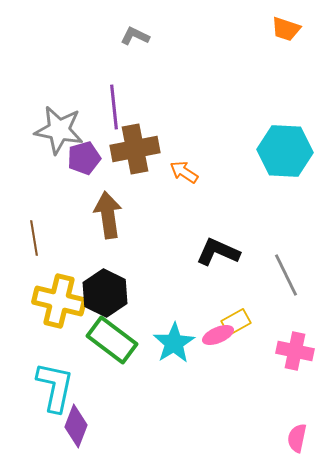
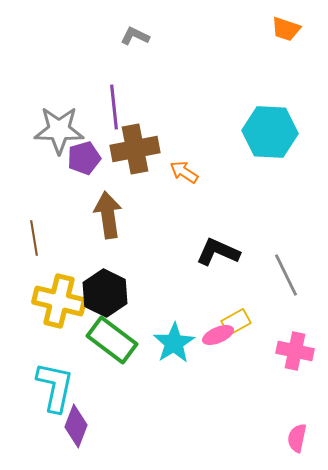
gray star: rotated 9 degrees counterclockwise
cyan hexagon: moved 15 px left, 19 px up
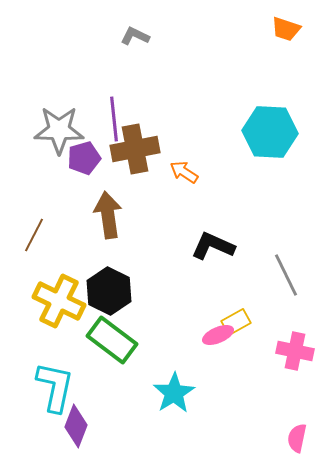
purple line: moved 12 px down
brown line: moved 3 px up; rotated 36 degrees clockwise
black L-shape: moved 5 px left, 6 px up
black hexagon: moved 4 px right, 2 px up
yellow cross: rotated 12 degrees clockwise
cyan star: moved 50 px down
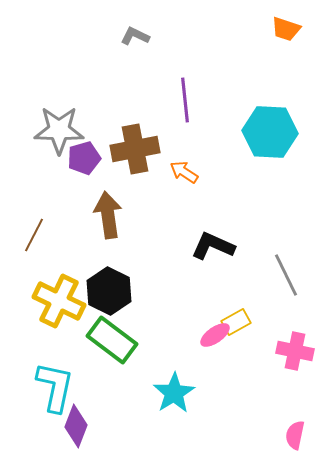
purple line: moved 71 px right, 19 px up
pink ellipse: moved 3 px left; rotated 12 degrees counterclockwise
pink semicircle: moved 2 px left, 3 px up
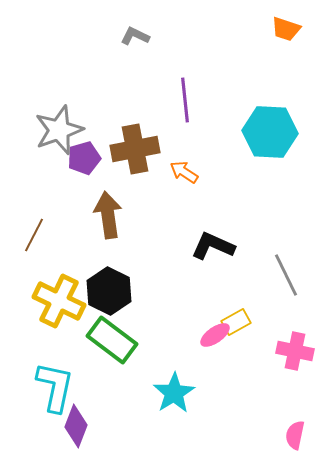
gray star: rotated 21 degrees counterclockwise
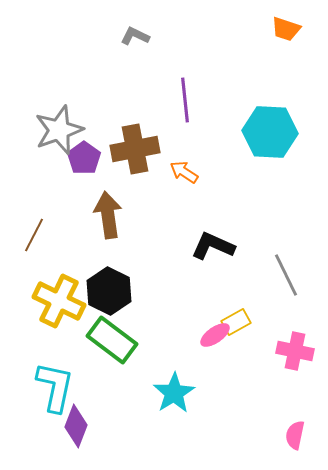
purple pentagon: rotated 20 degrees counterclockwise
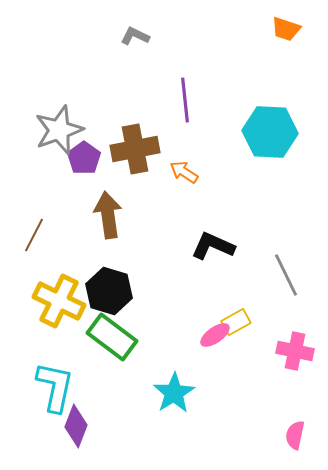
black hexagon: rotated 9 degrees counterclockwise
green rectangle: moved 3 px up
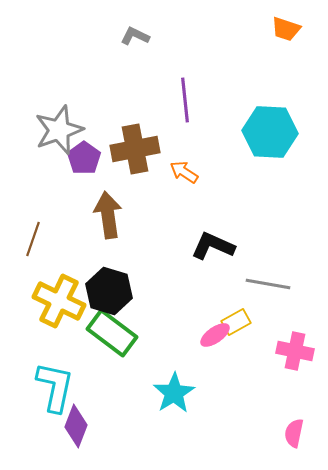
brown line: moved 1 px left, 4 px down; rotated 8 degrees counterclockwise
gray line: moved 18 px left, 9 px down; rotated 54 degrees counterclockwise
green rectangle: moved 4 px up
pink semicircle: moved 1 px left, 2 px up
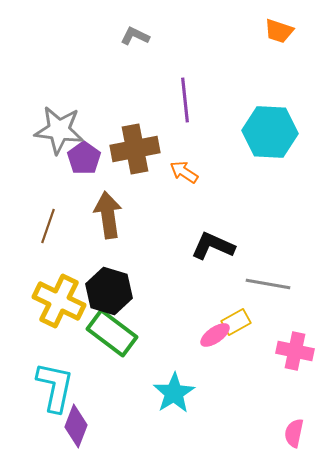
orange trapezoid: moved 7 px left, 2 px down
gray star: rotated 27 degrees clockwise
brown line: moved 15 px right, 13 px up
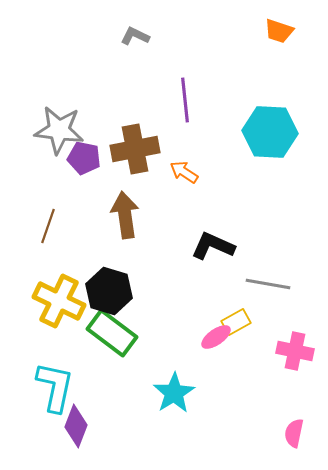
purple pentagon: rotated 24 degrees counterclockwise
brown arrow: moved 17 px right
pink ellipse: moved 1 px right, 2 px down
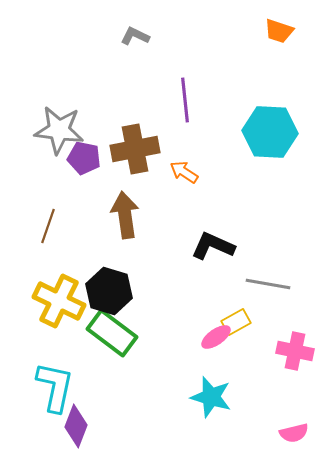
cyan star: moved 37 px right, 4 px down; rotated 24 degrees counterclockwise
pink semicircle: rotated 116 degrees counterclockwise
